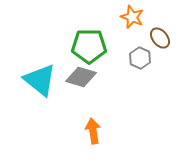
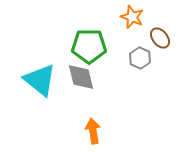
gray diamond: rotated 60 degrees clockwise
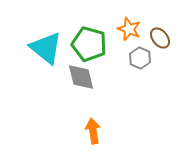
orange star: moved 3 px left, 12 px down
green pentagon: moved 2 px up; rotated 16 degrees clockwise
cyan triangle: moved 6 px right, 32 px up
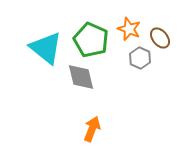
green pentagon: moved 2 px right, 4 px up; rotated 8 degrees clockwise
orange arrow: moved 1 px left, 2 px up; rotated 30 degrees clockwise
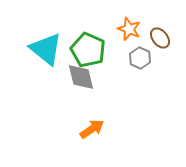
green pentagon: moved 3 px left, 10 px down
cyan triangle: moved 1 px down
orange arrow: rotated 35 degrees clockwise
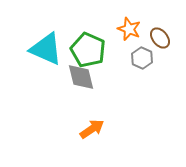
cyan triangle: rotated 15 degrees counterclockwise
gray hexagon: moved 2 px right
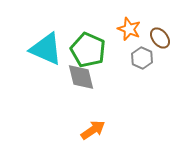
orange arrow: moved 1 px right, 1 px down
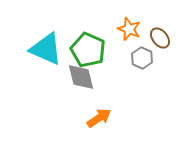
orange arrow: moved 6 px right, 12 px up
